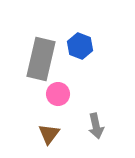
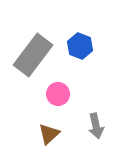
gray rectangle: moved 8 px left, 4 px up; rotated 24 degrees clockwise
brown triangle: rotated 10 degrees clockwise
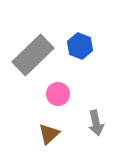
gray rectangle: rotated 9 degrees clockwise
gray arrow: moved 3 px up
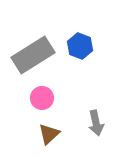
gray rectangle: rotated 12 degrees clockwise
pink circle: moved 16 px left, 4 px down
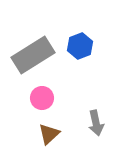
blue hexagon: rotated 20 degrees clockwise
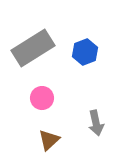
blue hexagon: moved 5 px right, 6 px down
gray rectangle: moved 7 px up
brown triangle: moved 6 px down
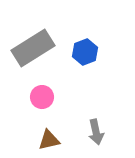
pink circle: moved 1 px up
gray arrow: moved 9 px down
brown triangle: rotated 30 degrees clockwise
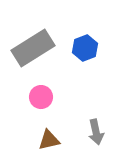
blue hexagon: moved 4 px up
pink circle: moved 1 px left
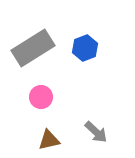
gray arrow: rotated 35 degrees counterclockwise
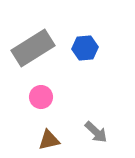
blue hexagon: rotated 15 degrees clockwise
